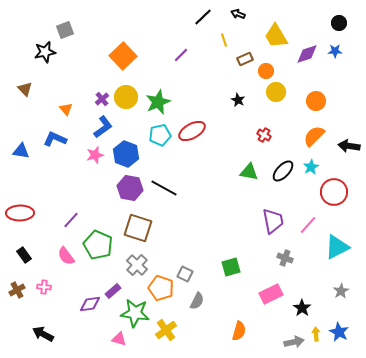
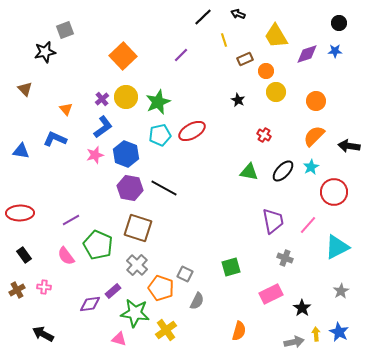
purple line at (71, 220): rotated 18 degrees clockwise
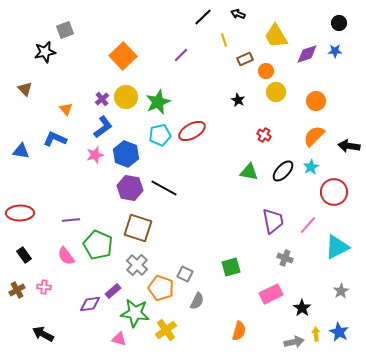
purple line at (71, 220): rotated 24 degrees clockwise
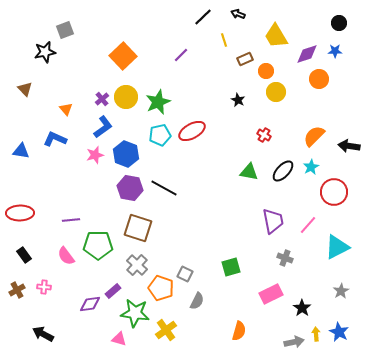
orange circle at (316, 101): moved 3 px right, 22 px up
green pentagon at (98, 245): rotated 24 degrees counterclockwise
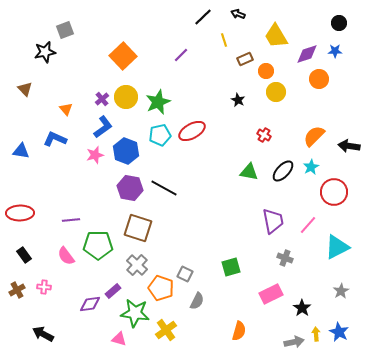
blue hexagon at (126, 154): moved 3 px up
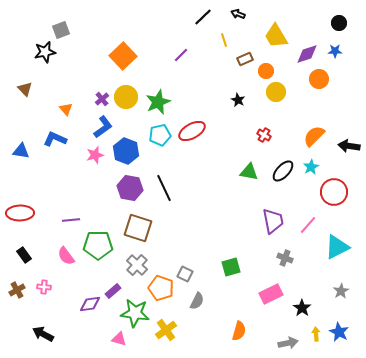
gray square at (65, 30): moved 4 px left
black line at (164, 188): rotated 36 degrees clockwise
gray arrow at (294, 342): moved 6 px left, 1 px down
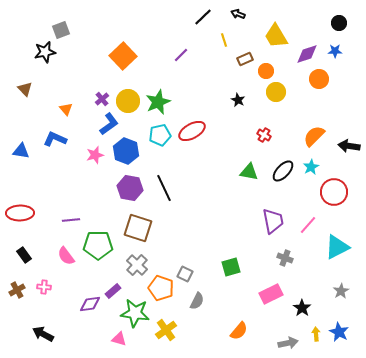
yellow circle at (126, 97): moved 2 px right, 4 px down
blue L-shape at (103, 127): moved 6 px right, 3 px up
orange semicircle at (239, 331): rotated 24 degrees clockwise
